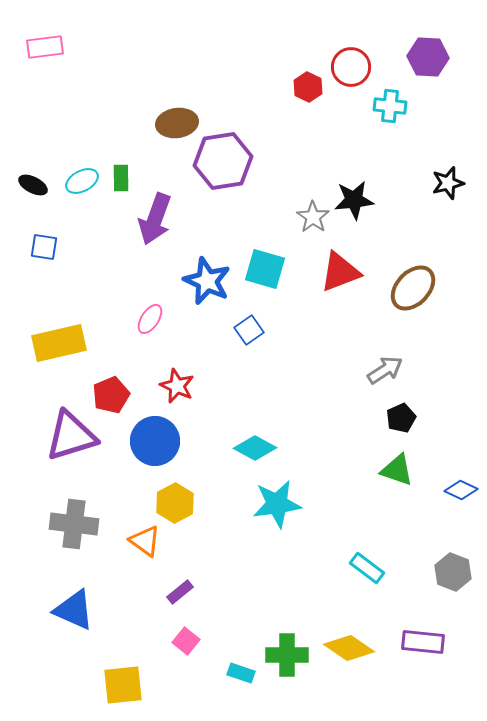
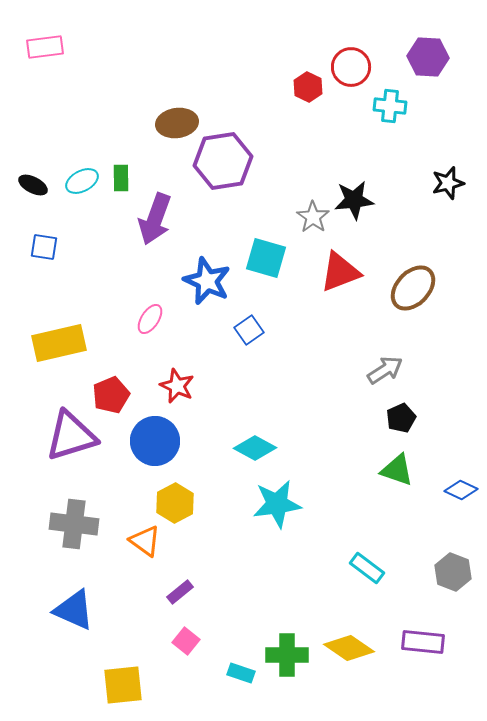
cyan square at (265, 269): moved 1 px right, 11 px up
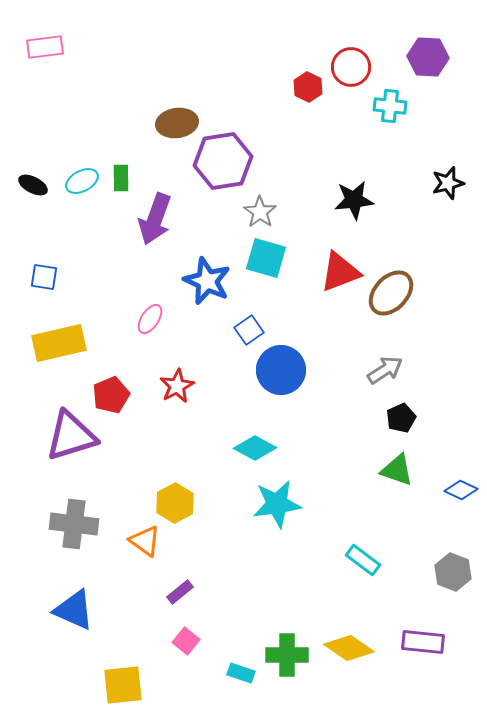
gray star at (313, 217): moved 53 px left, 5 px up
blue square at (44, 247): moved 30 px down
brown ellipse at (413, 288): moved 22 px left, 5 px down
red star at (177, 386): rotated 20 degrees clockwise
blue circle at (155, 441): moved 126 px right, 71 px up
cyan rectangle at (367, 568): moved 4 px left, 8 px up
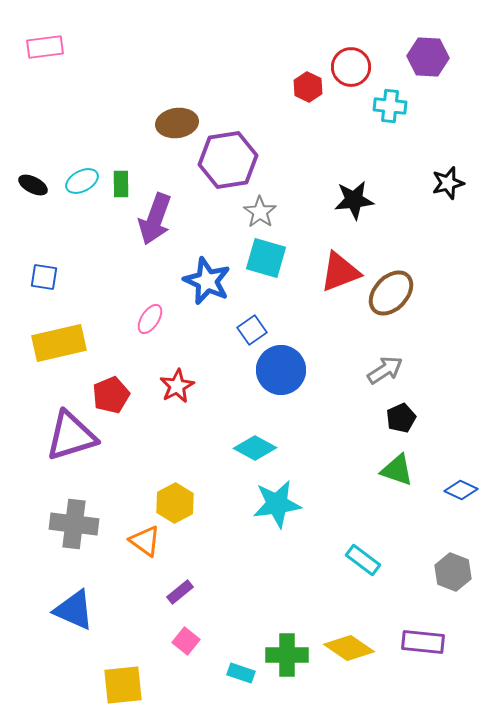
purple hexagon at (223, 161): moved 5 px right, 1 px up
green rectangle at (121, 178): moved 6 px down
blue square at (249, 330): moved 3 px right
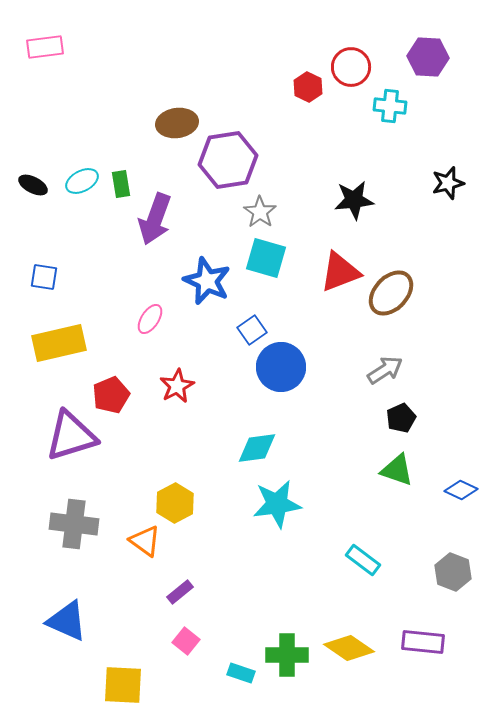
green rectangle at (121, 184): rotated 8 degrees counterclockwise
blue circle at (281, 370): moved 3 px up
cyan diamond at (255, 448): moved 2 px right; rotated 36 degrees counterclockwise
blue triangle at (74, 610): moved 7 px left, 11 px down
yellow square at (123, 685): rotated 9 degrees clockwise
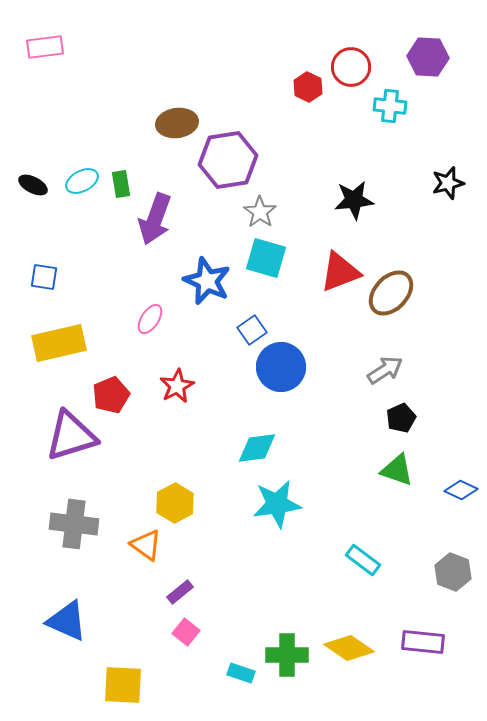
orange triangle at (145, 541): moved 1 px right, 4 px down
pink square at (186, 641): moved 9 px up
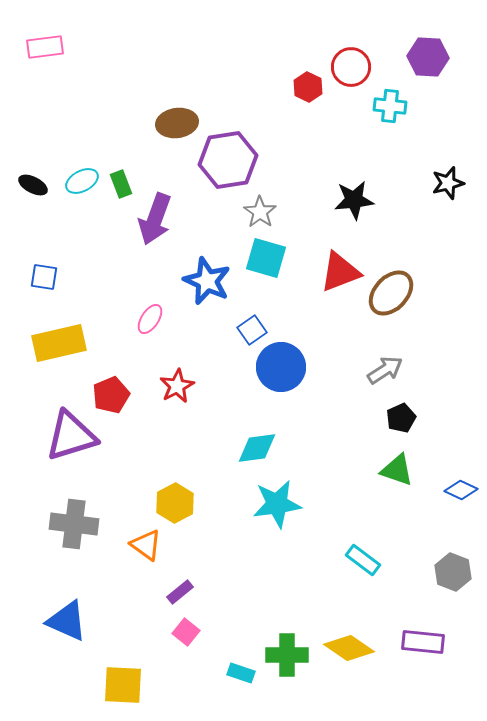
green rectangle at (121, 184): rotated 12 degrees counterclockwise
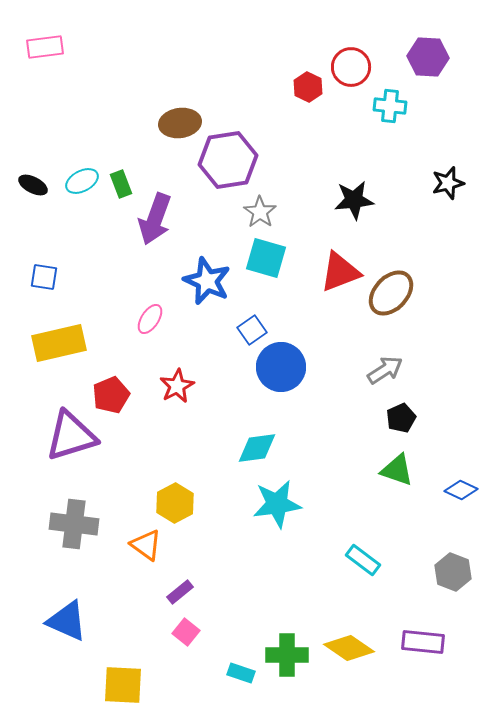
brown ellipse at (177, 123): moved 3 px right
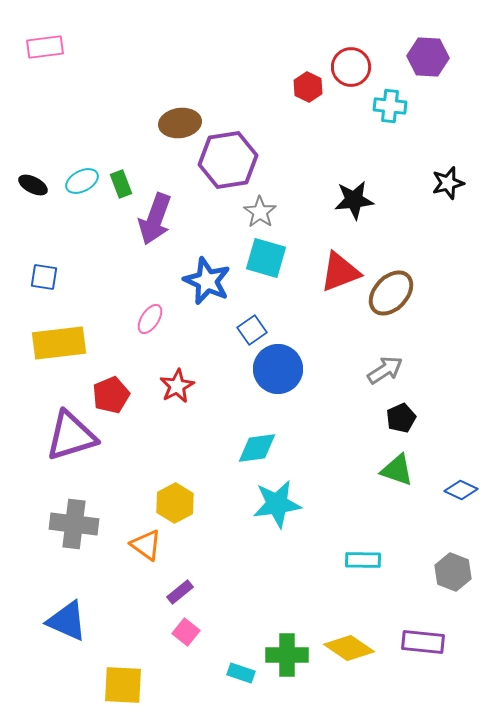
yellow rectangle at (59, 343): rotated 6 degrees clockwise
blue circle at (281, 367): moved 3 px left, 2 px down
cyan rectangle at (363, 560): rotated 36 degrees counterclockwise
